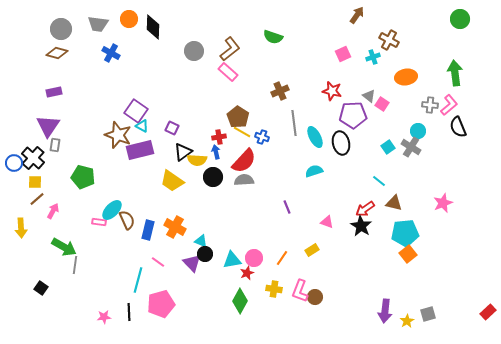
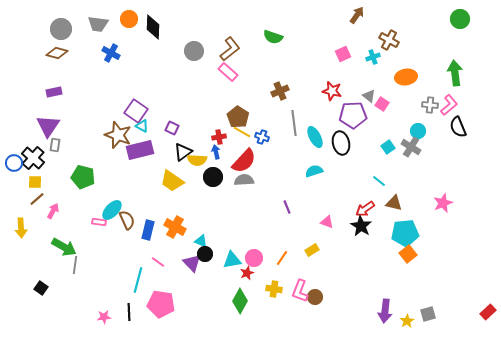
pink pentagon at (161, 304): rotated 24 degrees clockwise
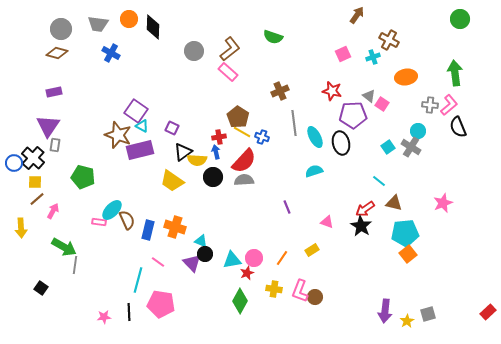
orange cross at (175, 227): rotated 10 degrees counterclockwise
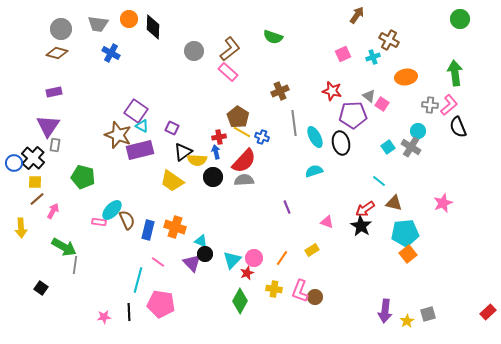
cyan triangle at (232, 260): rotated 36 degrees counterclockwise
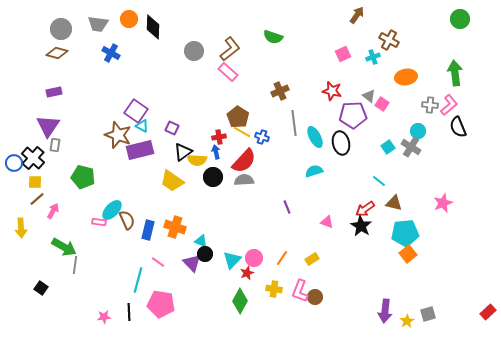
yellow rectangle at (312, 250): moved 9 px down
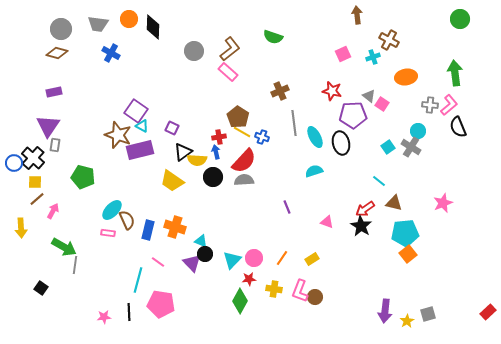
brown arrow at (357, 15): rotated 42 degrees counterclockwise
pink rectangle at (99, 222): moved 9 px right, 11 px down
red star at (247, 273): moved 2 px right, 6 px down; rotated 16 degrees clockwise
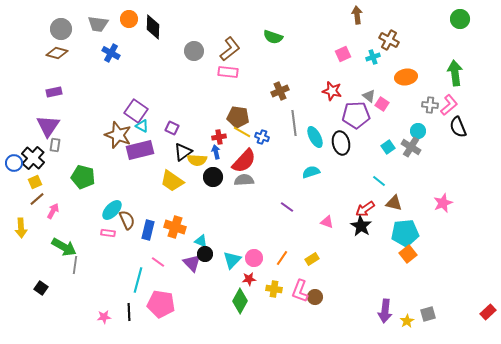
pink rectangle at (228, 72): rotated 36 degrees counterclockwise
purple pentagon at (353, 115): moved 3 px right
brown pentagon at (238, 117): rotated 25 degrees counterclockwise
cyan semicircle at (314, 171): moved 3 px left, 1 px down
yellow square at (35, 182): rotated 24 degrees counterclockwise
purple line at (287, 207): rotated 32 degrees counterclockwise
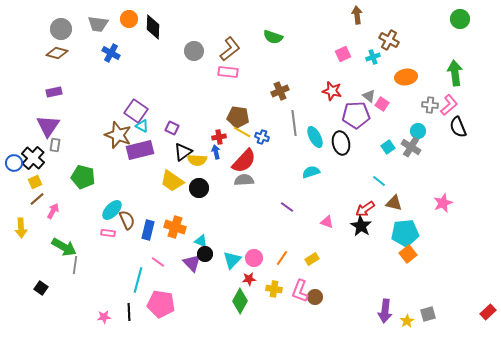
black circle at (213, 177): moved 14 px left, 11 px down
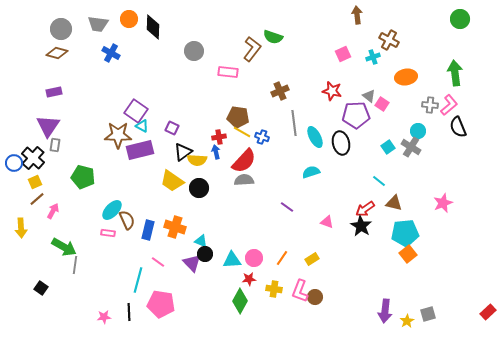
brown L-shape at (230, 49): moved 22 px right; rotated 15 degrees counterclockwise
brown star at (118, 135): rotated 20 degrees counterclockwise
cyan triangle at (232, 260): rotated 42 degrees clockwise
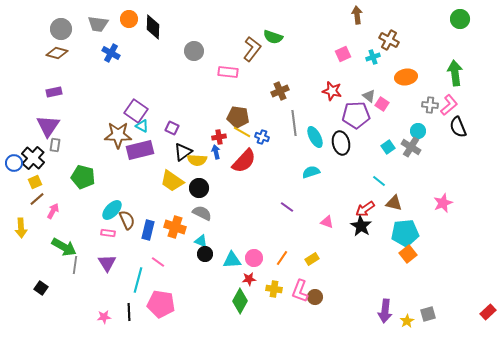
gray semicircle at (244, 180): moved 42 px left, 33 px down; rotated 30 degrees clockwise
purple triangle at (192, 263): moved 85 px left; rotated 12 degrees clockwise
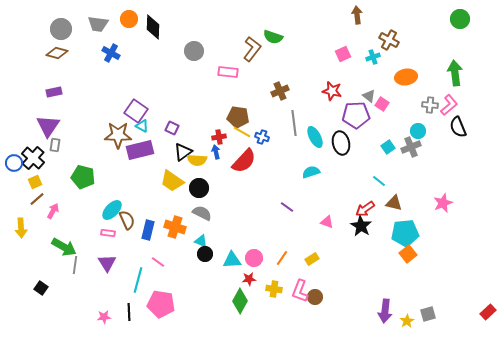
gray cross at (411, 147): rotated 36 degrees clockwise
